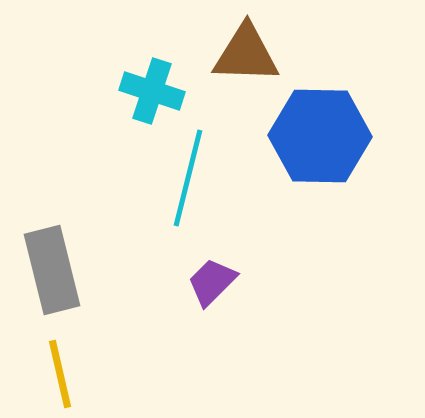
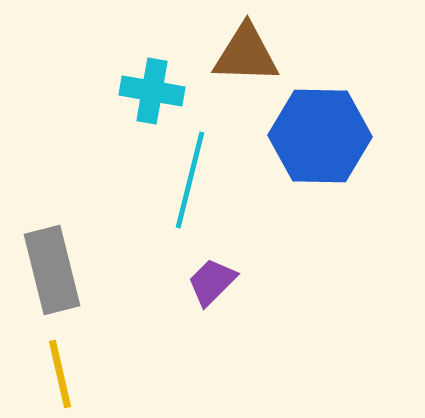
cyan cross: rotated 8 degrees counterclockwise
cyan line: moved 2 px right, 2 px down
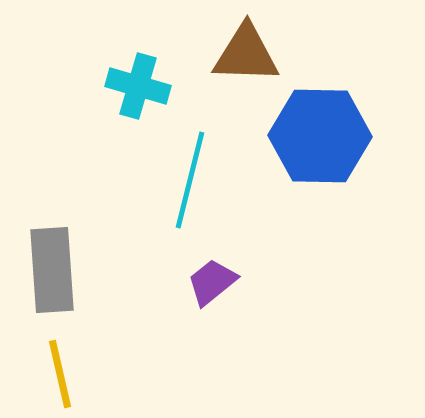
cyan cross: moved 14 px left, 5 px up; rotated 6 degrees clockwise
gray rectangle: rotated 10 degrees clockwise
purple trapezoid: rotated 6 degrees clockwise
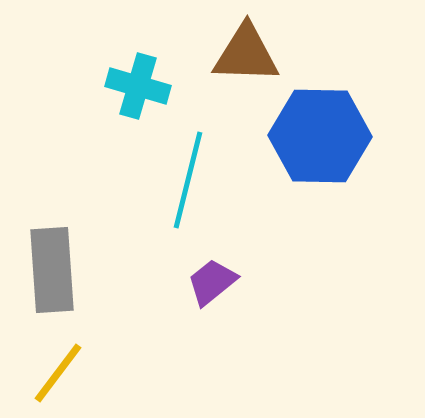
cyan line: moved 2 px left
yellow line: moved 2 px left, 1 px up; rotated 50 degrees clockwise
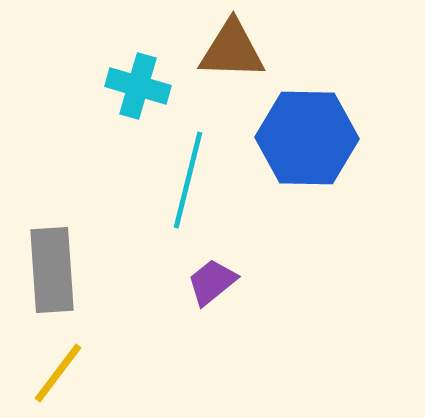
brown triangle: moved 14 px left, 4 px up
blue hexagon: moved 13 px left, 2 px down
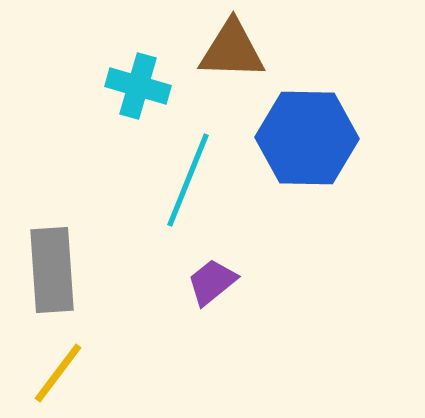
cyan line: rotated 8 degrees clockwise
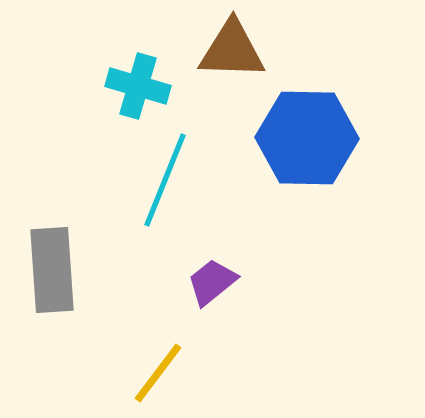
cyan line: moved 23 px left
yellow line: moved 100 px right
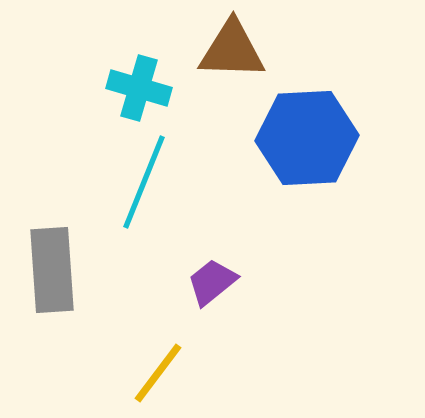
cyan cross: moved 1 px right, 2 px down
blue hexagon: rotated 4 degrees counterclockwise
cyan line: moved 21 px left, 2 px down
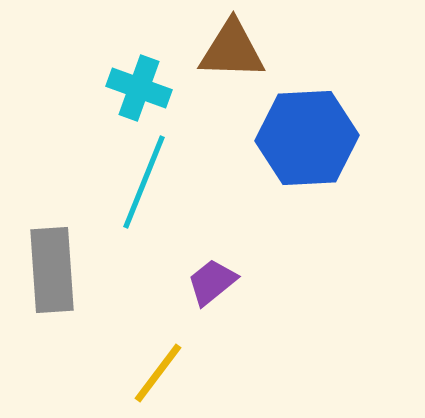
cyan cross: rotated 4 degrees clockwise
